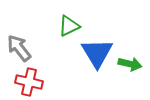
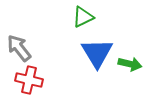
green triangle: moved 14 px right, 9 px up
red cross: moved 2 px up
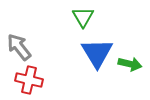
green triangle: rotated 35 degrees counterclockwise
gray arrow: moved 1 px up
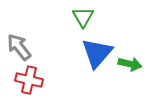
blue triangle: rotated 12 degrees clockwise
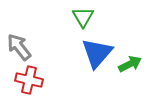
green arrow: rotated 40 degrees counterclockwise
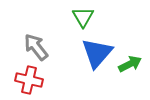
gray arrow: moved 17 px right
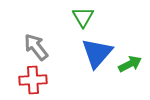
red cross: moved 4 px right; rotated 16 degrees counterclockwise
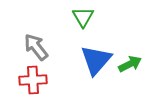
blue triangle: moved 1 px left, 7 px down
